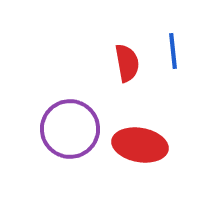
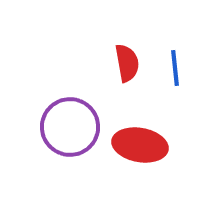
blue line: moved 2 px right, 17 px down
purple circle: moved 2 px up
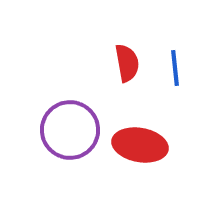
purple circle: moved 3 px down
